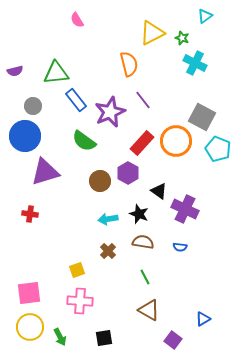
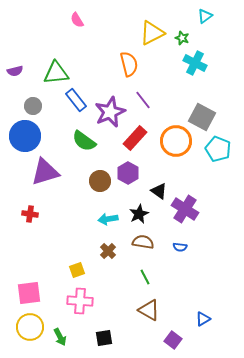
red rectangle: moved 7 px left, 5 px up
purple cross: rotated 8 degrees clockwise
black star: rotated 24 degrees clockwise
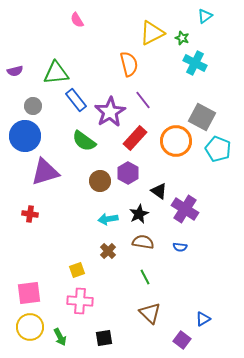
purple star: rotated 8 degrees counterclockwise
brown triangle: moved 1 px right, 3 px down; rotated 15 degrees clockwise
purple square: moved 9 px right
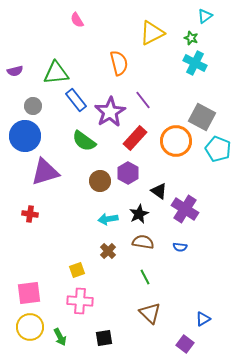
green star: moved 9 px right
orange semicircle: moved 10 px left, 1 px up
purple square: moved 3 px right, 4 px down
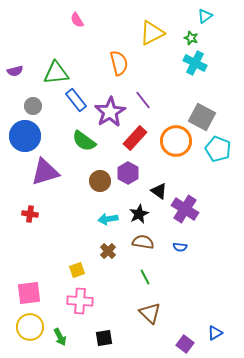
blue triangle: moved 12 px right, 14 px down
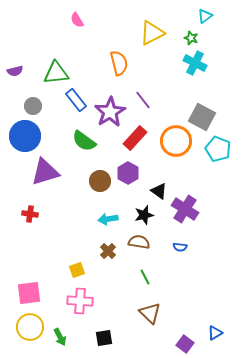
black star: moved 5 px right, 1 px down; rotated 12 degrees clockwise
brown semicircle: moved 4 px left
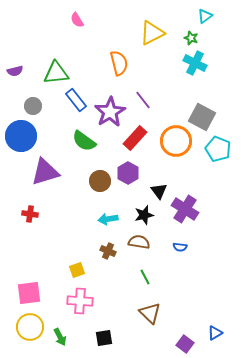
blue circle: moved 4 px left
black triangle: rotated 18 degrees clockwise
brown cross: rotated 21 degrees counterclockwise
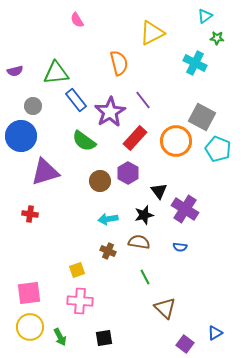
green star: moved 26 px right; rotated 16 degrees counterclockwise
brown triangle: moved 15 px right, 5 px up
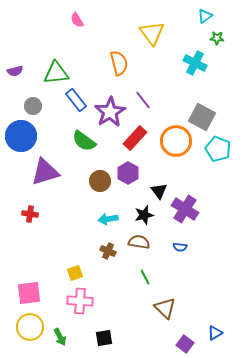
yellow triangle: rotated 40 degrees counterclockwise
yellow square: moved 2 px left, 3 px down
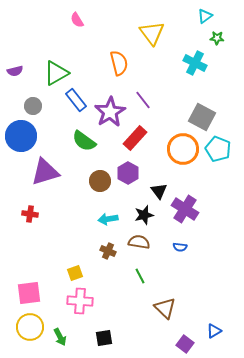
green triangle: rotated 24 degrees counterclockwise
orange circle: moved 7 px right, 8 px down
green line: moved 5 px left, 1 px up
blue triangle: moved 1 px left, 2 px up
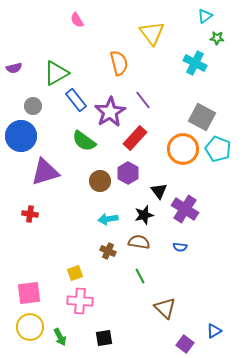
purple semicircle: moved 1 px left, 3 px up
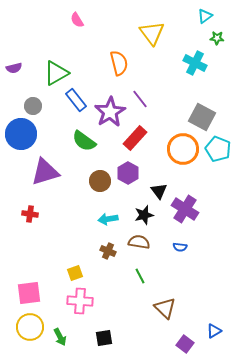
purple line: moved 3 px left, 1 px up
blue circle: moved 2 px up
